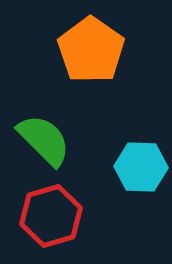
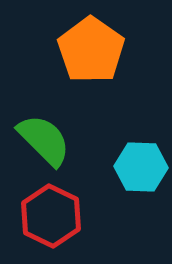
red hexagon: rotated 18 degrees counterclockwise
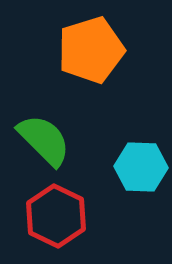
orange pentagon: rotated 20 degrees clockwise
red hexagon: moved 5 px right
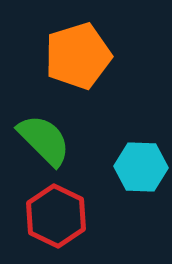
orange pentagon: moved 13 px left, 6 px down
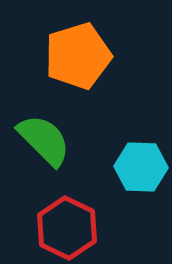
red hexagon: moved 11 px right, 12 px down
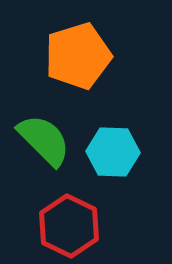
cyan hexagon: moved 28 px left, 15 px up
red hexagon: moved 2 px right, 2 px up
